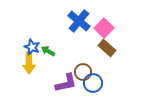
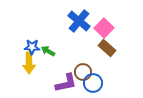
blue star: rotated 21 degrees counterclockwise
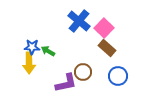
blue circle: moved 25 px right, 7 px up
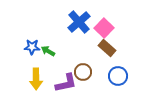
blue cross: moved 1 px down; rotated 10 degrees clockwise
yellow arrow: moved 7 px right, 16 px down
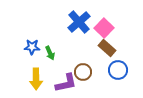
green arrow: moved 2 px right, 2 px down; rotated 144 degrees counterclockwise
blue circle: moved 6 px up
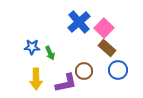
brown circle: moved 1 px right, 1 px up
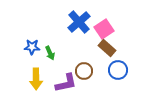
pink square: moved 1 px down; rotated 12 degrees clockwise
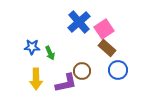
brown circle: moved 2 px left
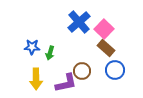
pink square: rotated 12 degrees counterclockwise
brown rectangle: moved 1 px left
green arrow: rotated 40 degrees clockwise
blue circle: moved 3 px left
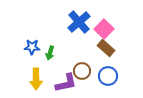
blue circle: moved 7 px left, 6 px down
